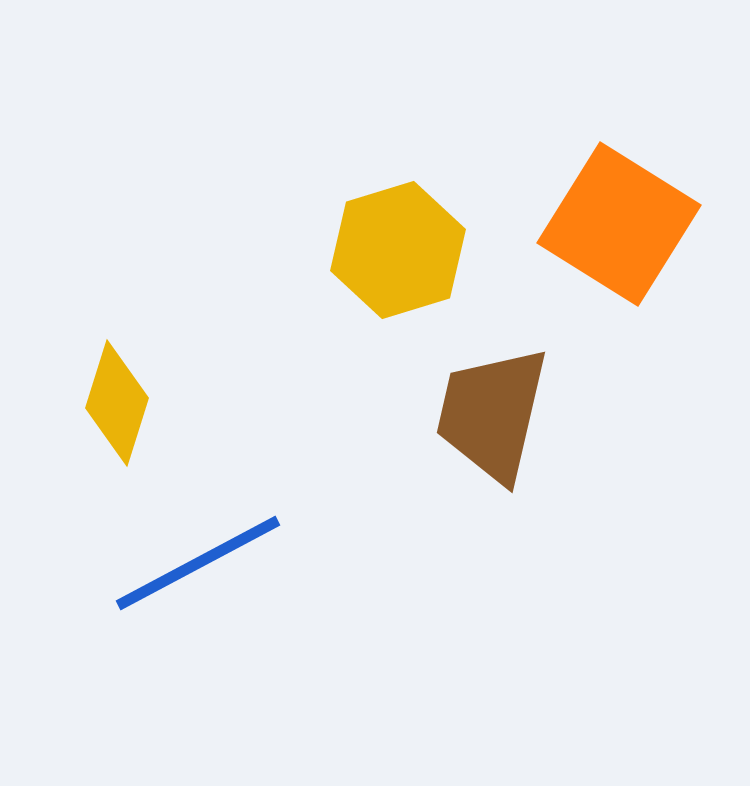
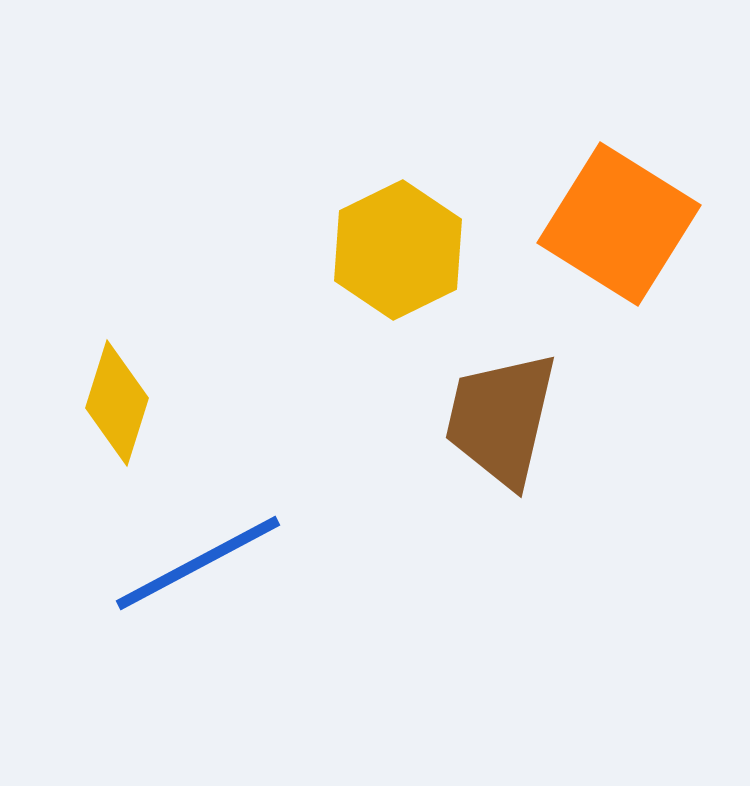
yellow hexagon: rotated 9 degrees counterclockwise
brown trapezoid: moved 9 px right, 5 px down
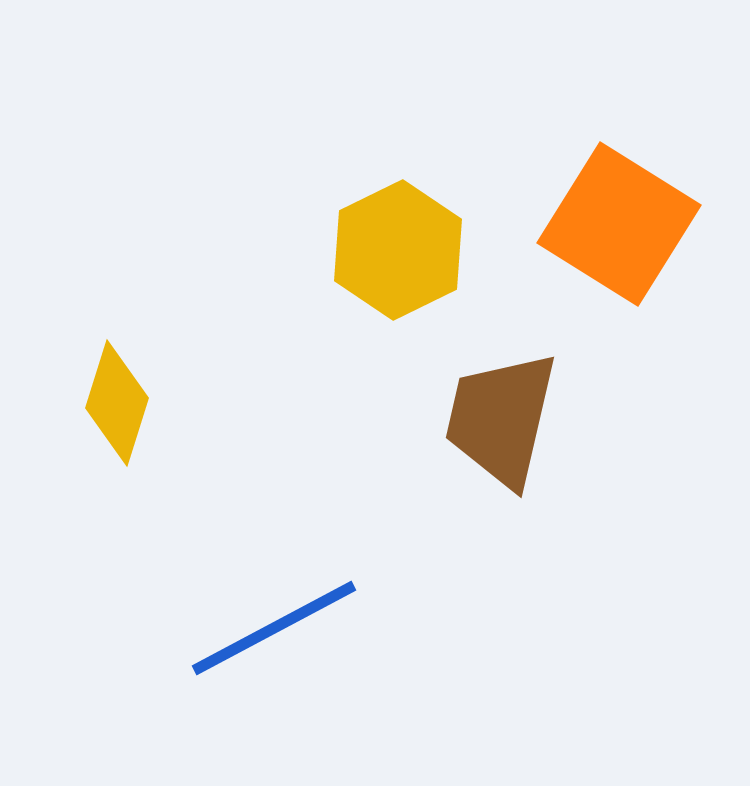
blue line: moved 76 px right, 65 px down
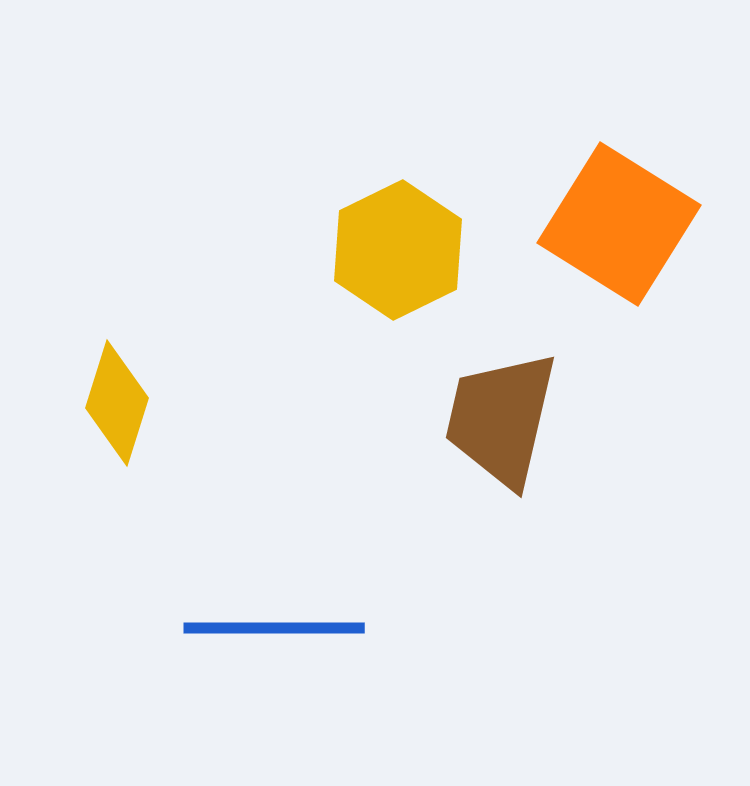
blue line: rotated 28 degrees clockwise
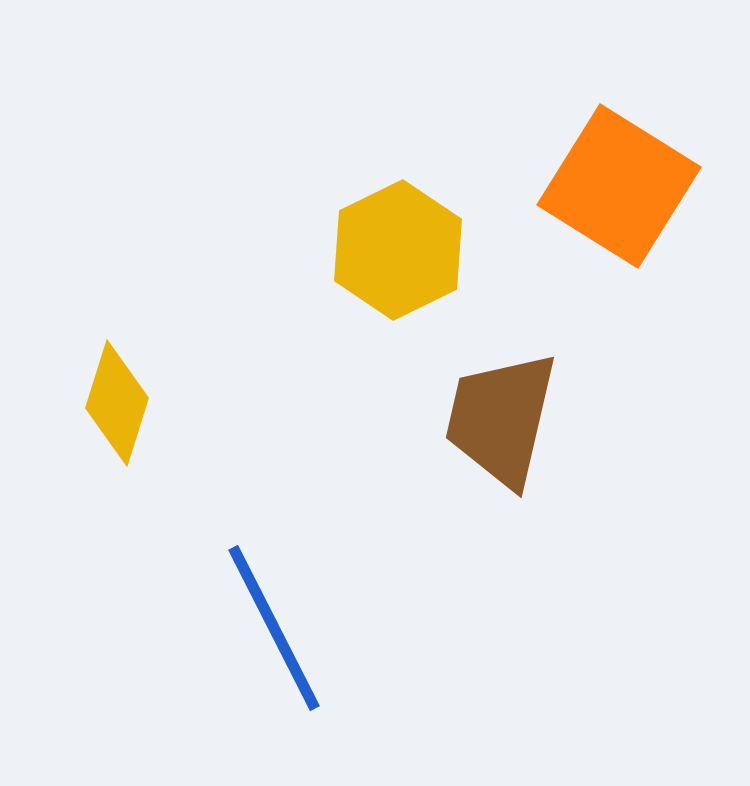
orange square: moved 38 px up
blue line: rotated 63 degrees clockwise
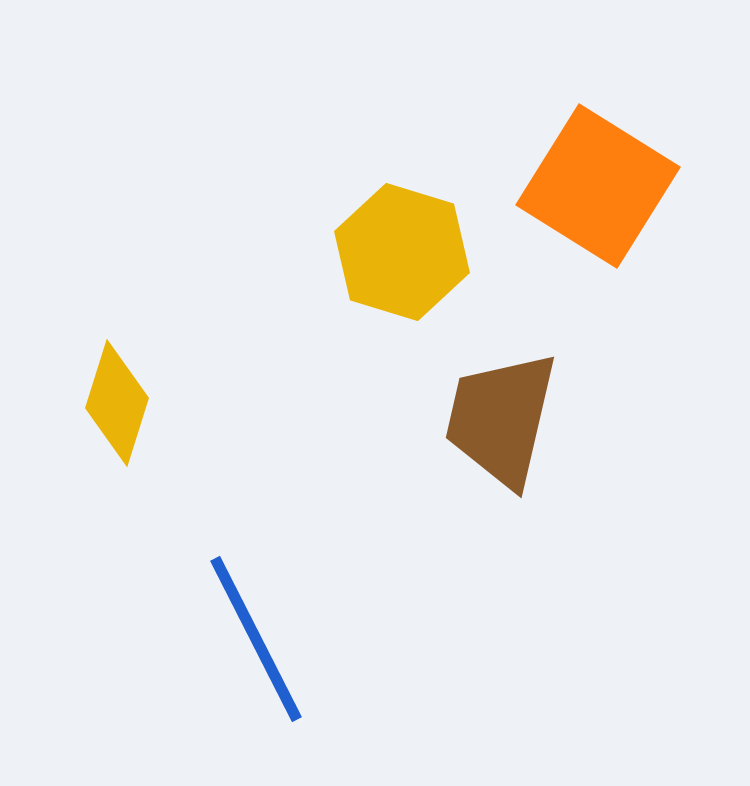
orange square: moved 21 px left
yellow hexagon: moved 4 px right, 2 px down; rotated 17 degrees counterclockwise
blue line: moved 18 px left, 11 px down
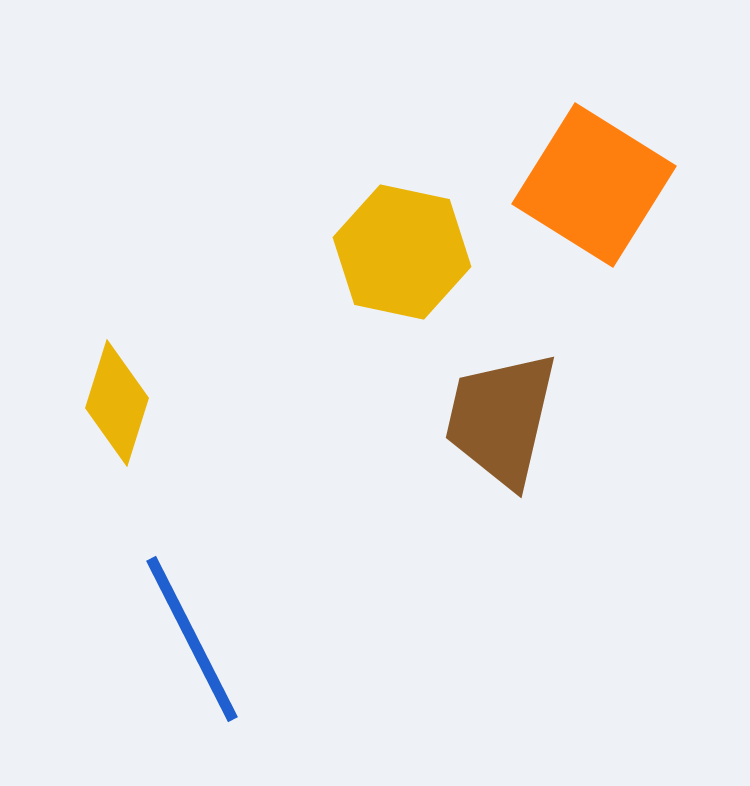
orange square: moved 4 px left, 1 px up
yellow hexagon: rotated 5 degrees counterclockwise
blue line: moved 64 px left
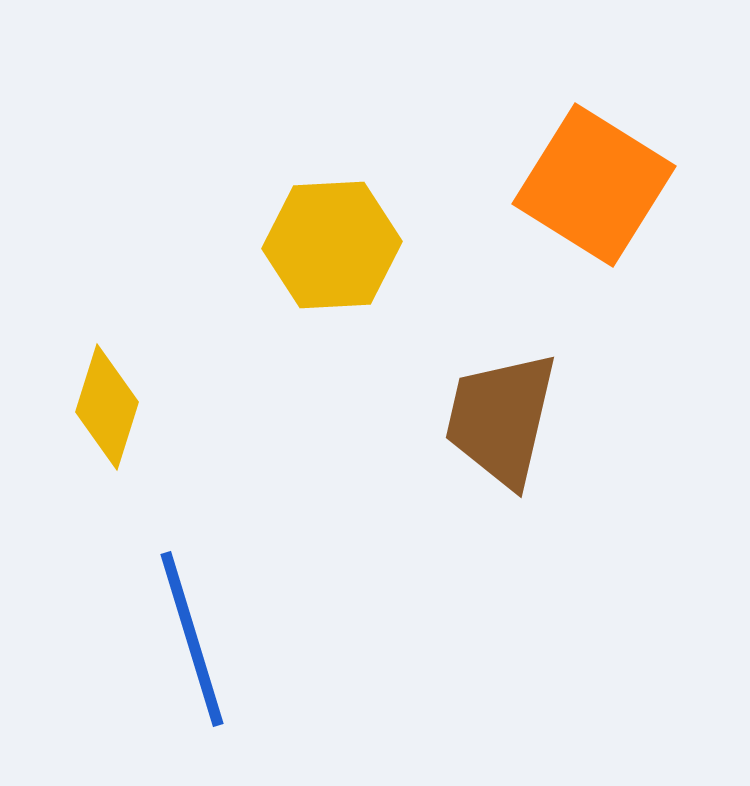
yellow hexagon: moved 70 px left, 7 px up; rotated 15 degrees counterclockwise
yellow diamond: moved 10 px left, 4 px down
blue line: rotated 10 degrees clockwise
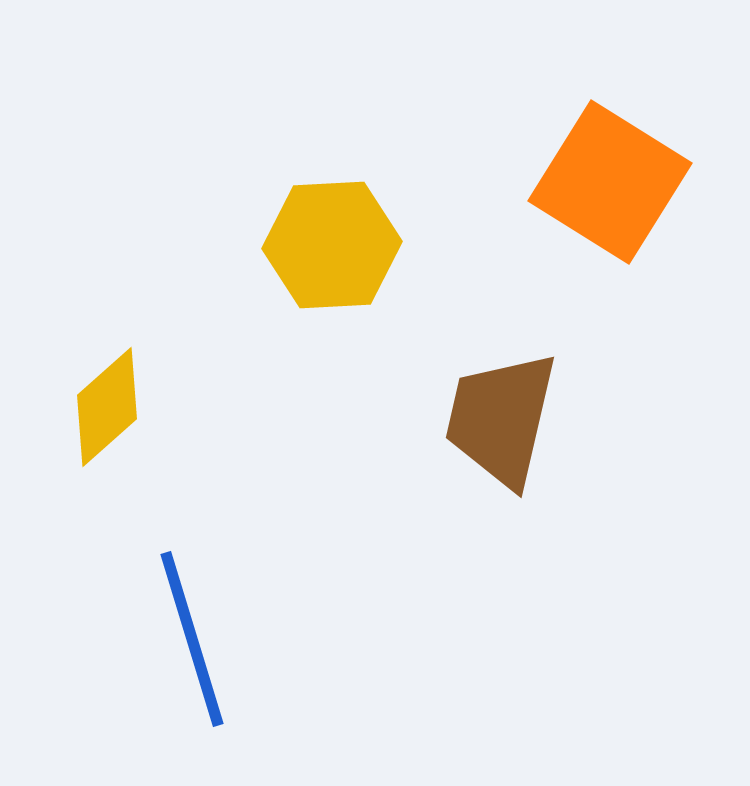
orange square: moved 16 px right, 3 px up
yellow diamond: rotated 31 degrees clockwise
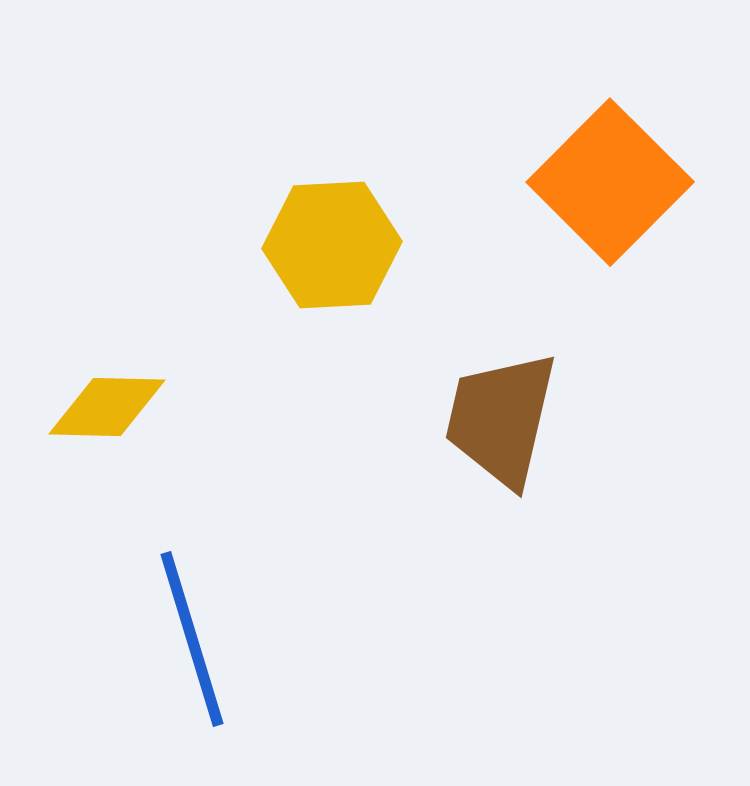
orange square: rotated 13 degrees clockwise
yellow diamond: rotated 43 degrees clockwise
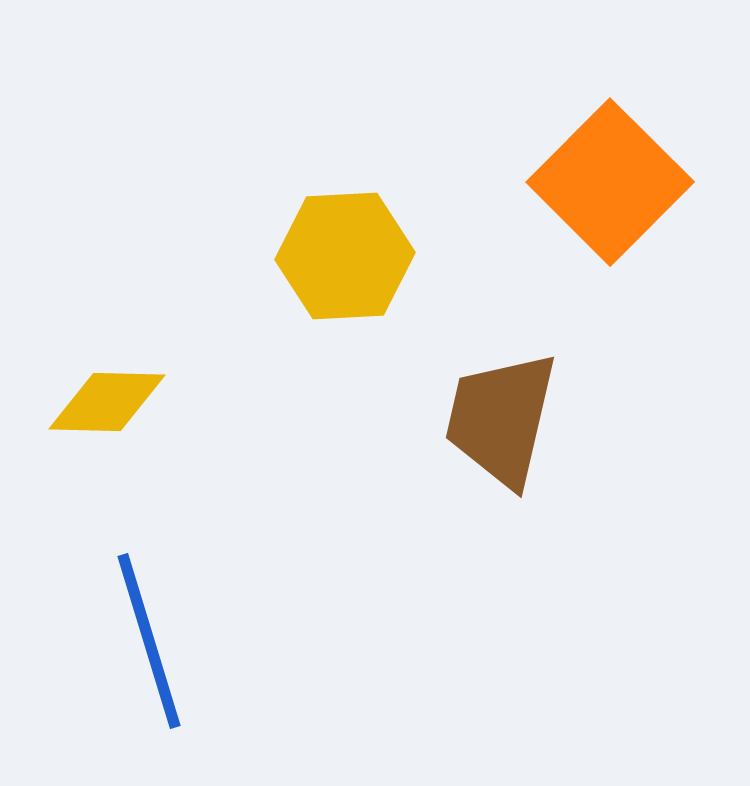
yellow hexagon: moved 13 px right, 11 px down
yellow diamond: moved 5 px up
blue line: moved 43 px left, 2 px down
